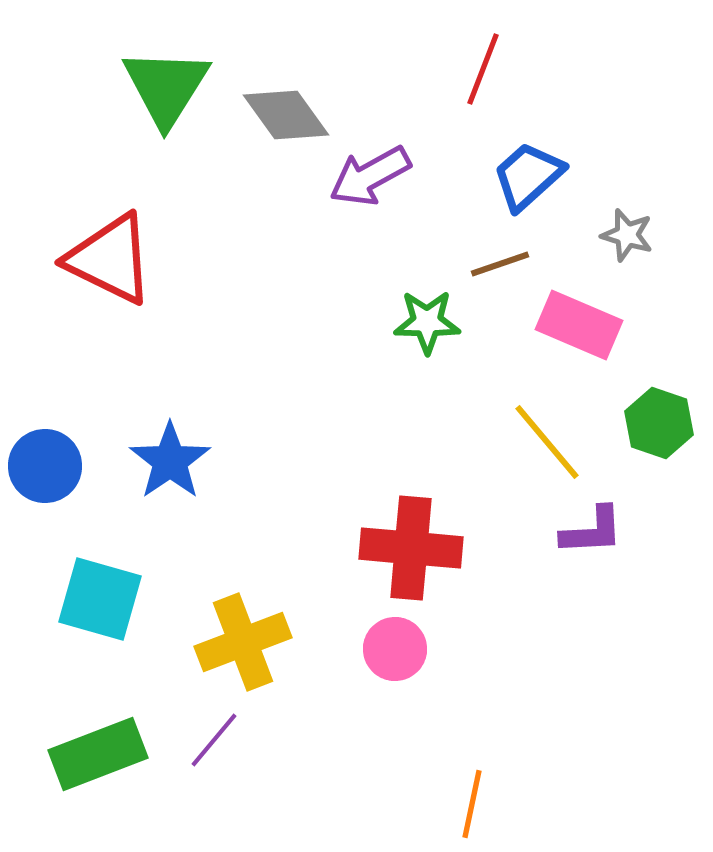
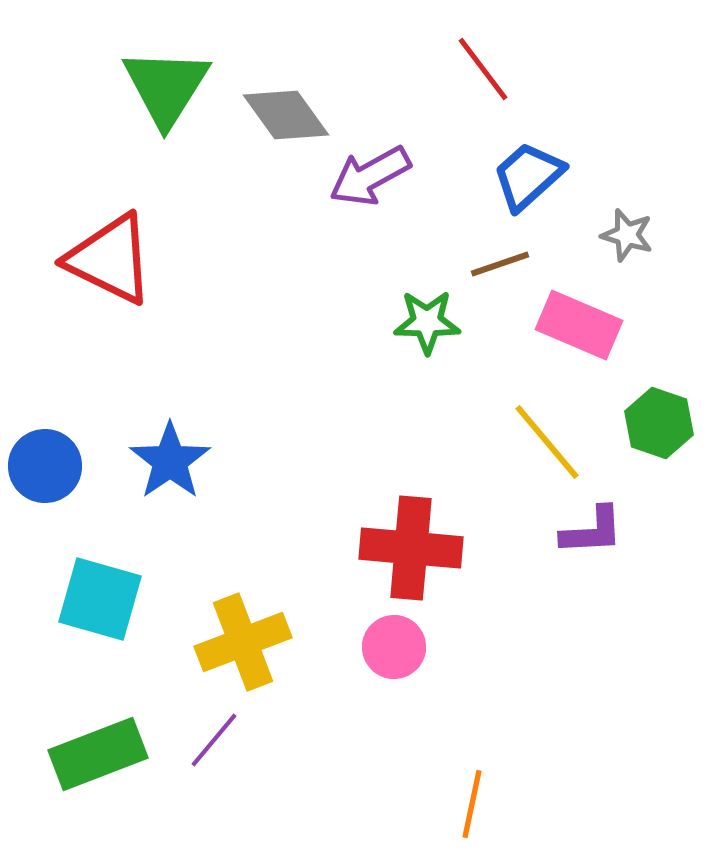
red line: rotated 58 degrees counterclockwise
pink circle: moved 1 px left, 2 px up
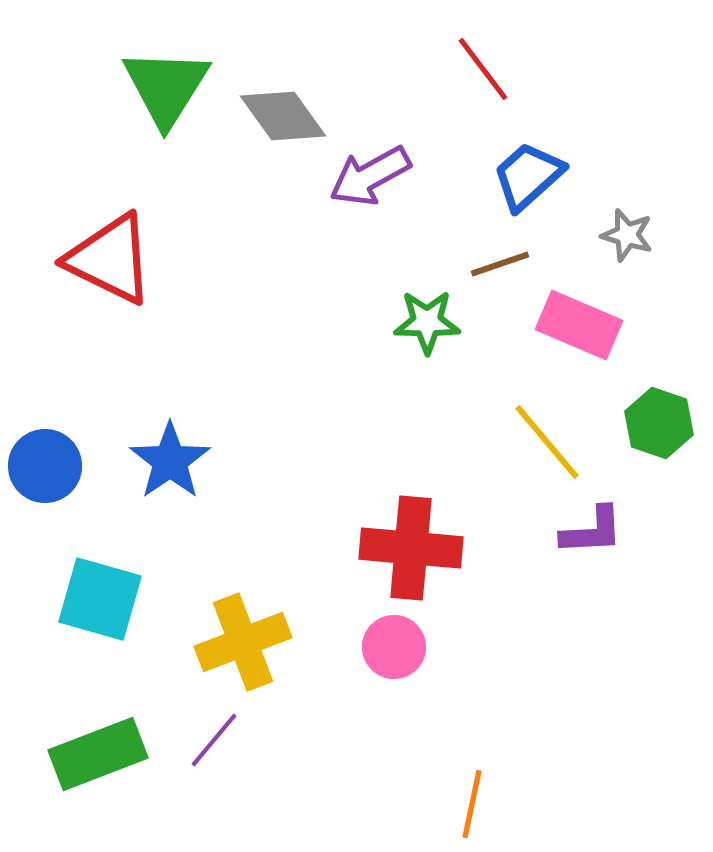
gray diamond: moved 3 px left, 1 px down
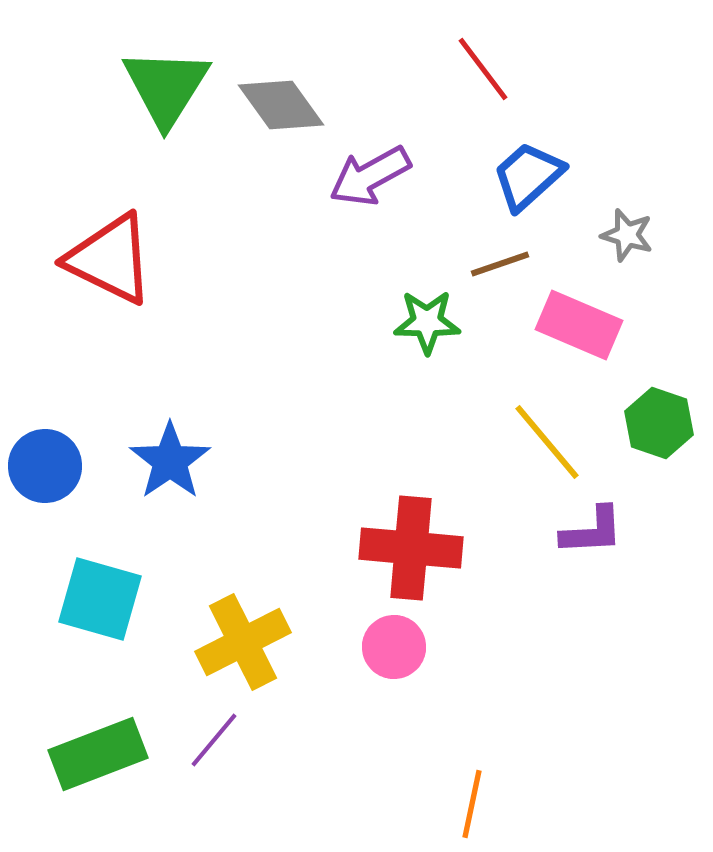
gray diamond: moved 2 px left, 11 px up
yellow cross: rotated 6 degrees counterclockwise
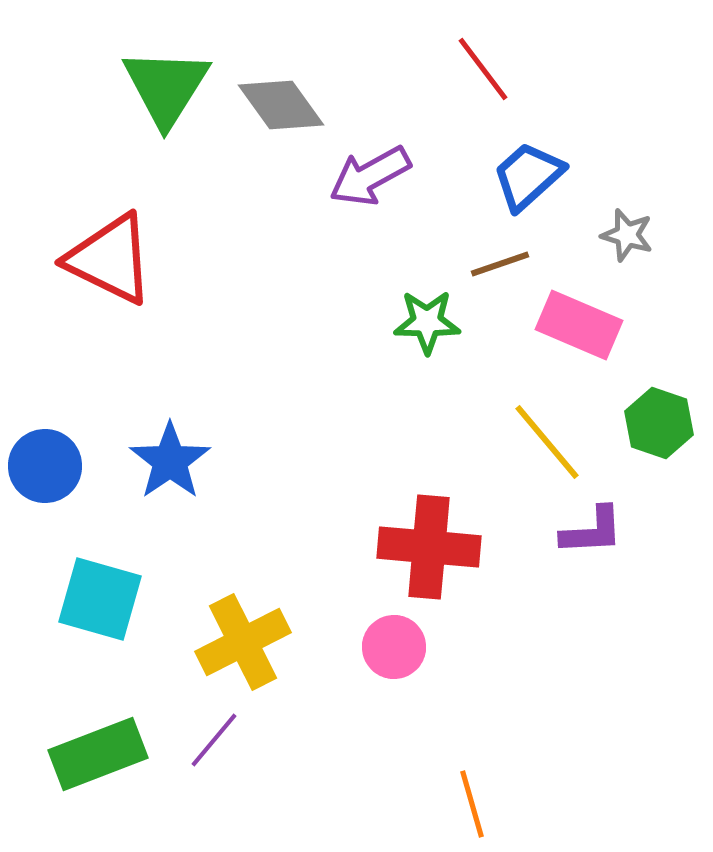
red cross: moved 18 px right, 1 px up
orange line: rotated 28 degrees counterclockwise
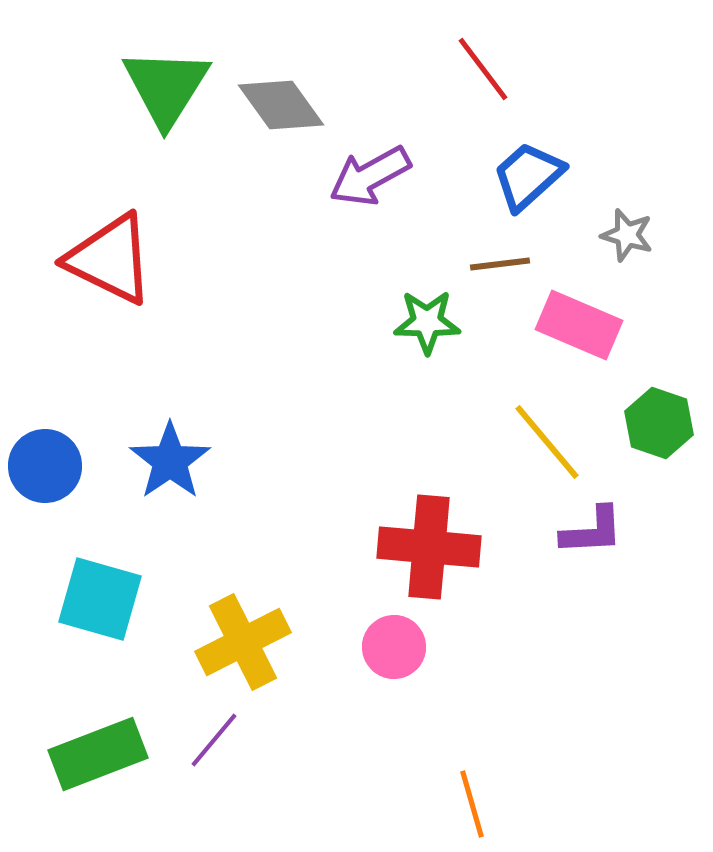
brown line: rotated 12 degrees clockwise
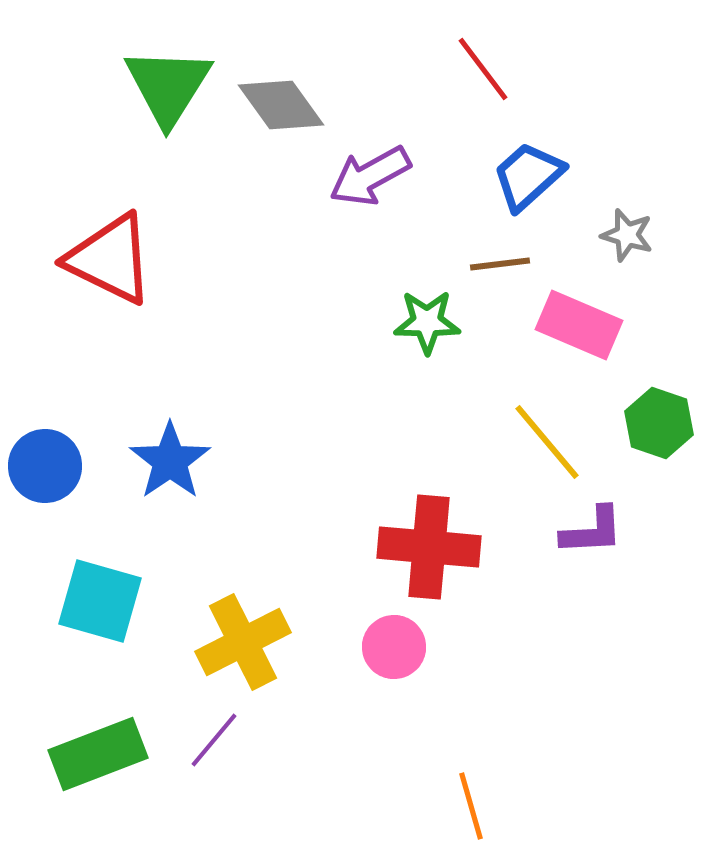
green triangle: moved 2 px right, 1 px up
cyan square: moved 2 px down
orange line: moved 1 px left, 2 px down
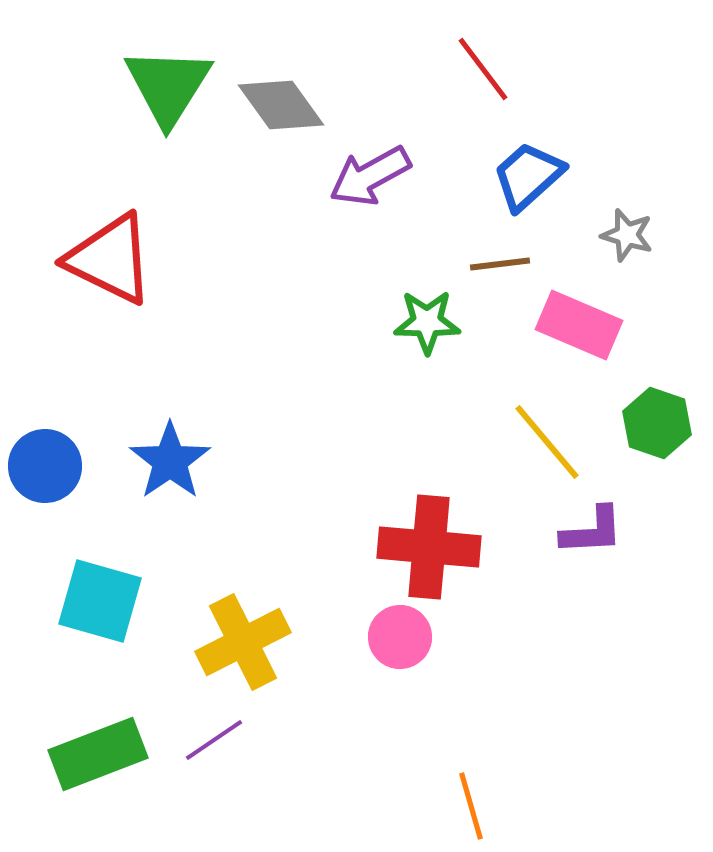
green hexagon: moved 2 px left
pink circle: moved 6 px right, 10 px up
purple line: rotated 16 degrees clockwise
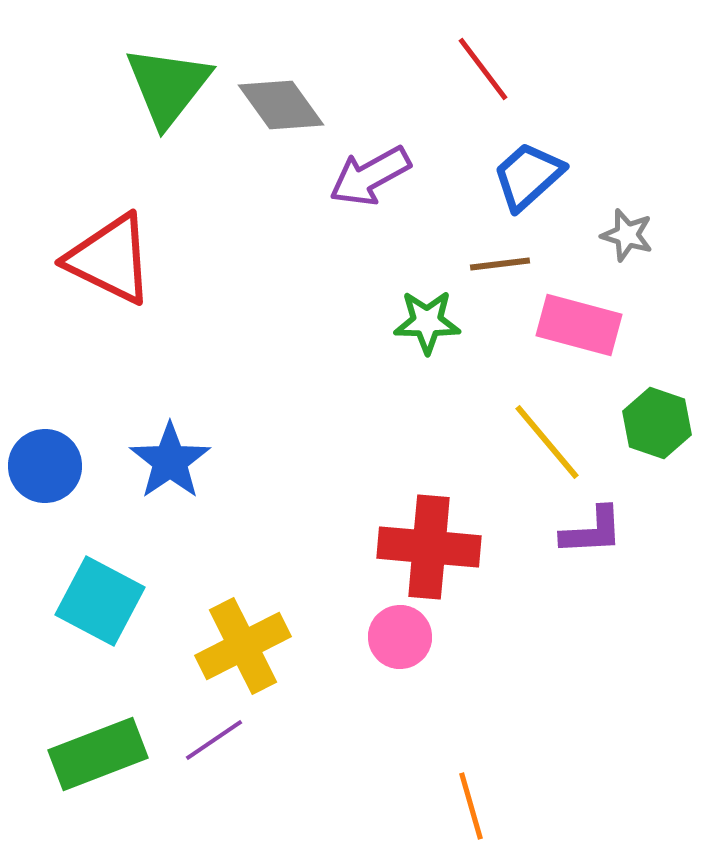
green triangle: rotated 6 degrees clockwise
pink rectangle: rotated 8 degrees counterclockwise
cyan square: rotated 12 degrees clockwise
yellow cross: moved 4 px down
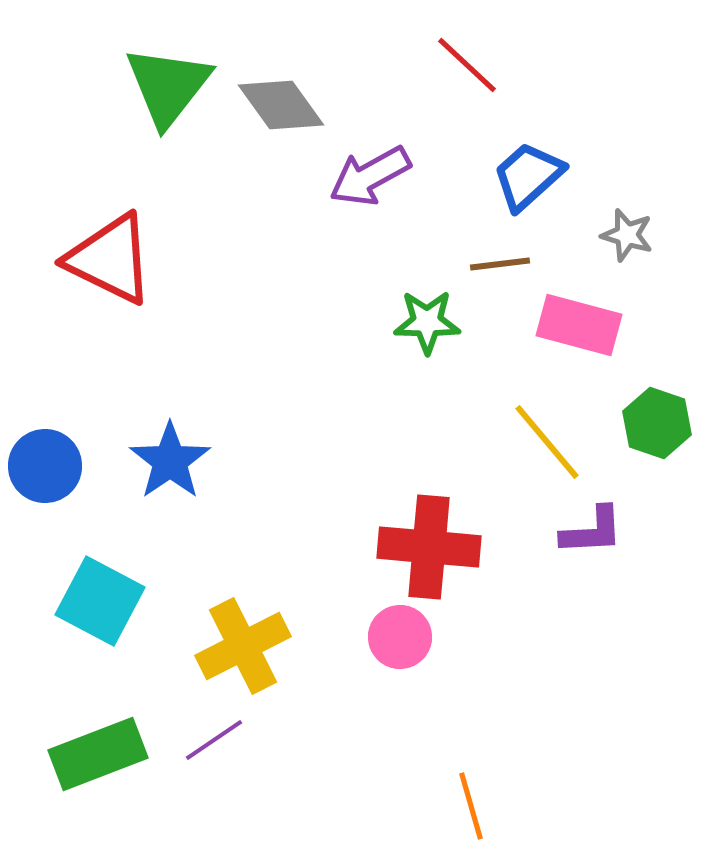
red line: moved 16 px left, 4 px up; rotated 10 degrees counterclockwise
